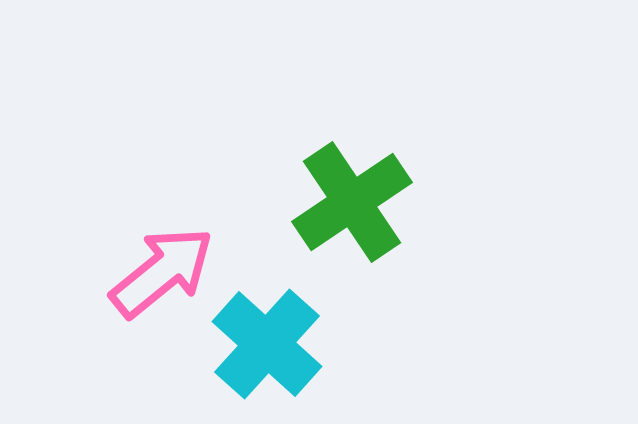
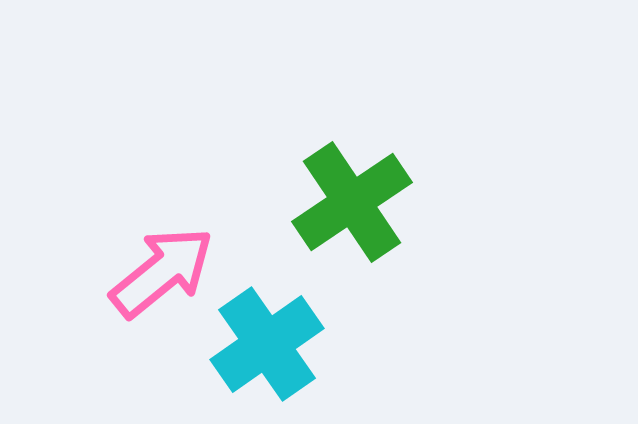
cyan cross: rotated 13 degrees clockwise
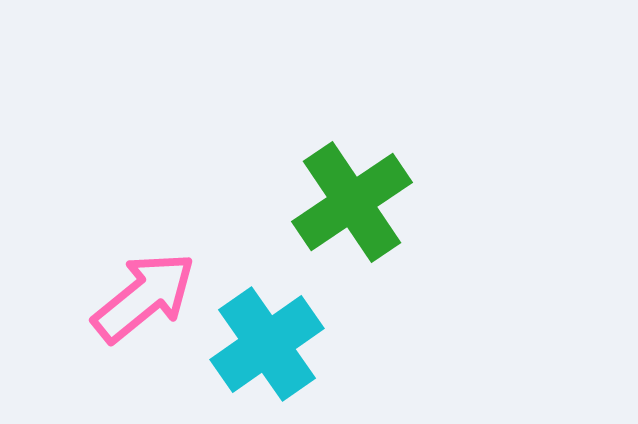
pink arrow: moved 18 px left, 25 px down
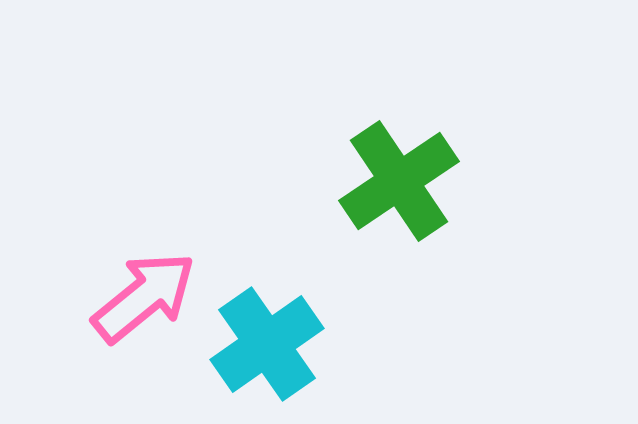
green cross: moved 47 px right, 21 px up
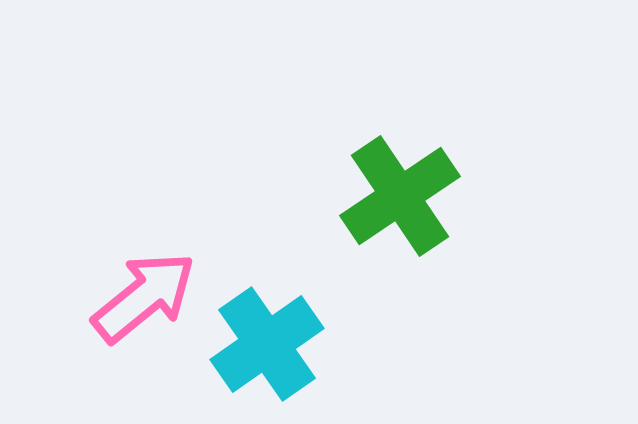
green cross: moved 1 px right, 15 px down
